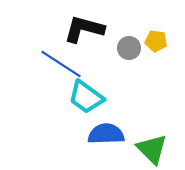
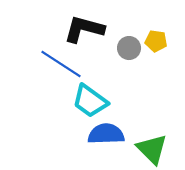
cyan trapezoid: moved 4 px right, 4 px down
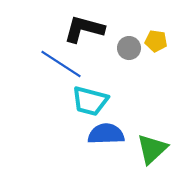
cyan trapezoid: rotated 21 degrees counterclockwise
green triangle: rotated 32 degrees clockwise
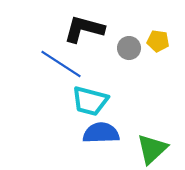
yellow pentagon: moved 2 px right
blue semicircle: moved 5 px left, 1 px up
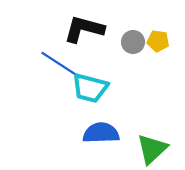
gray circle: moved 4 px right, 6 px up
blue line: moved 1 px down
cyan trapezoid: moved 13 px up
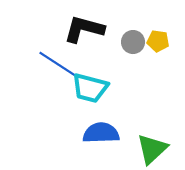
blue line: moved 2 px left
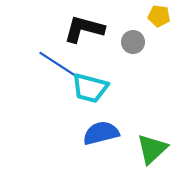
yellow pentagon: moved 1 px right, 25 px up
blue semicircle: rotated 12 degrees counterclockwise
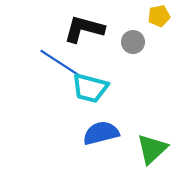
yellow pentagon: rotated 20 degrees counterclockwise
blue line: moved 1 px right, 2 px up
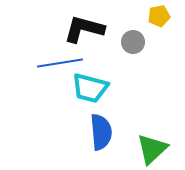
blue line: rotated 42 degrees counterclockwise
blue semicircle: moved 1 px up; rotated 99 degrees clockwise
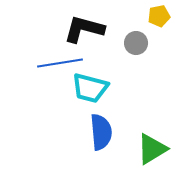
gray circle: moved 3 px right, 1 px down
green triangle: rotated 12 degrees clockwise
